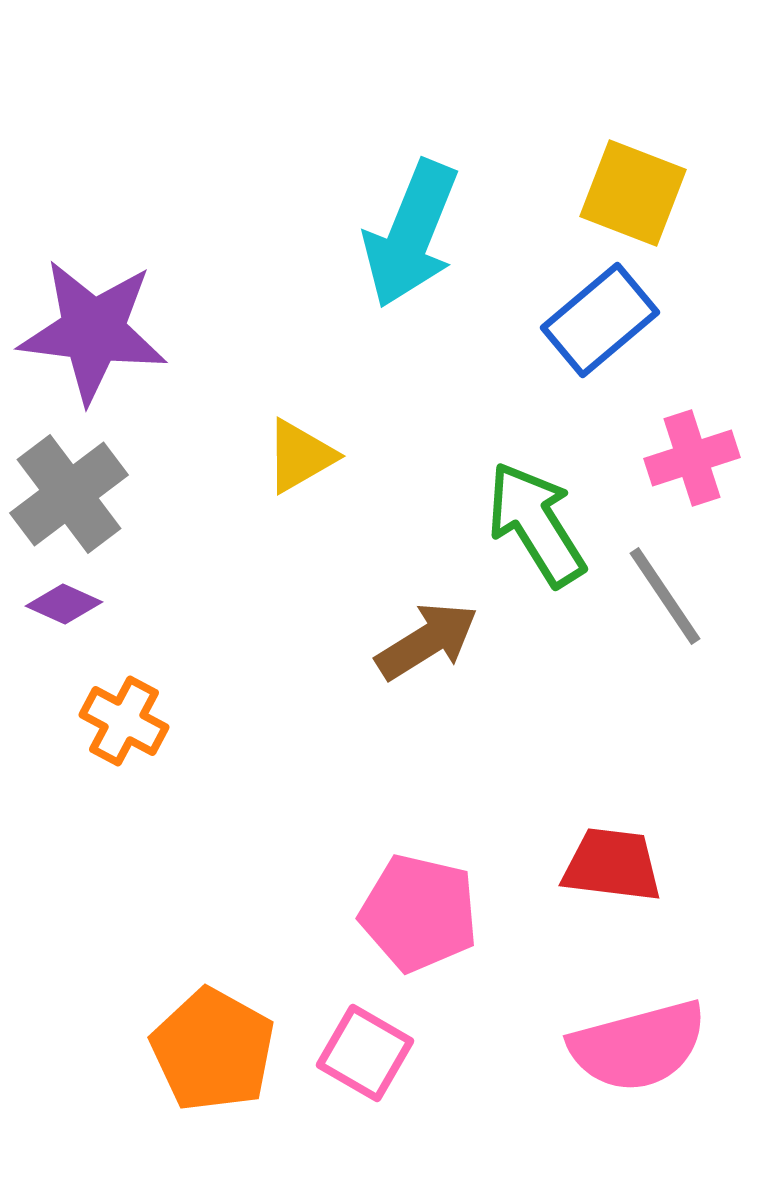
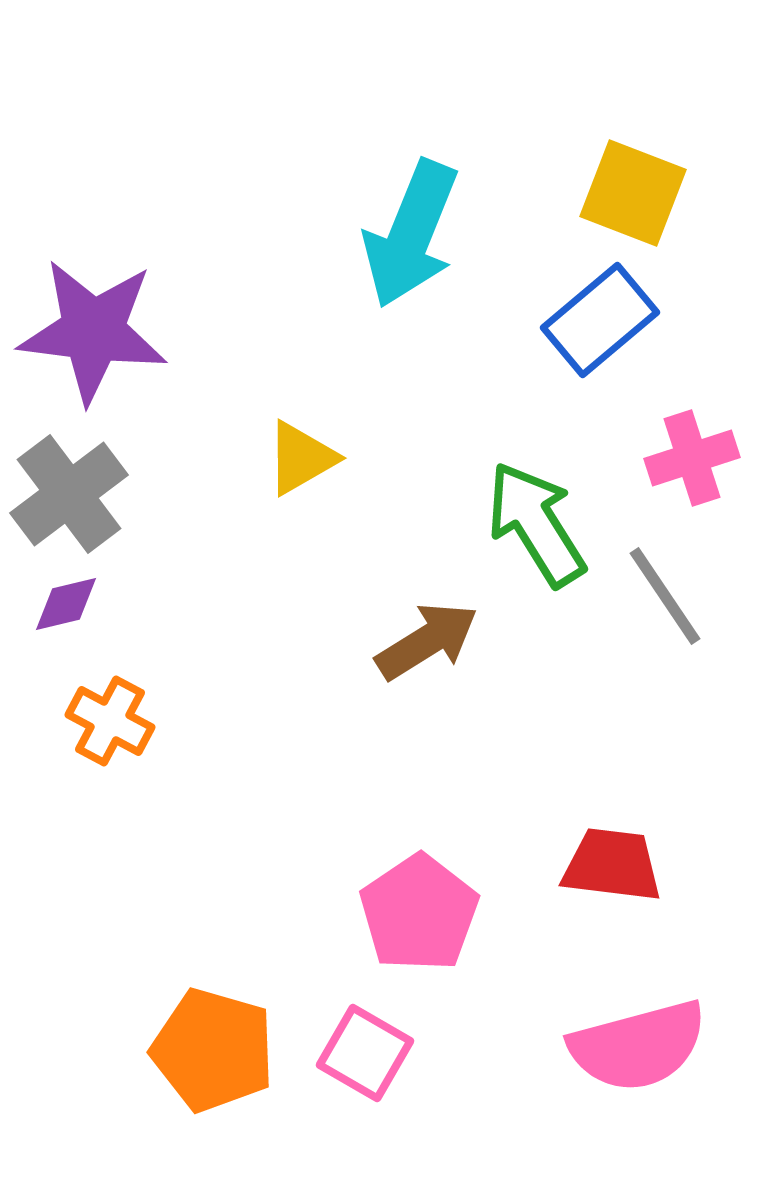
yellow triangle: moved 1 px right, 2 px down
purple diamond: moved 2 px right; rotated 38 degrees counterclockwise
orange cross: moved 14 px left
pink pentagon: rotated 25 degrees clockwise
orange pentagon: rotated 13 degrees counterclockwise
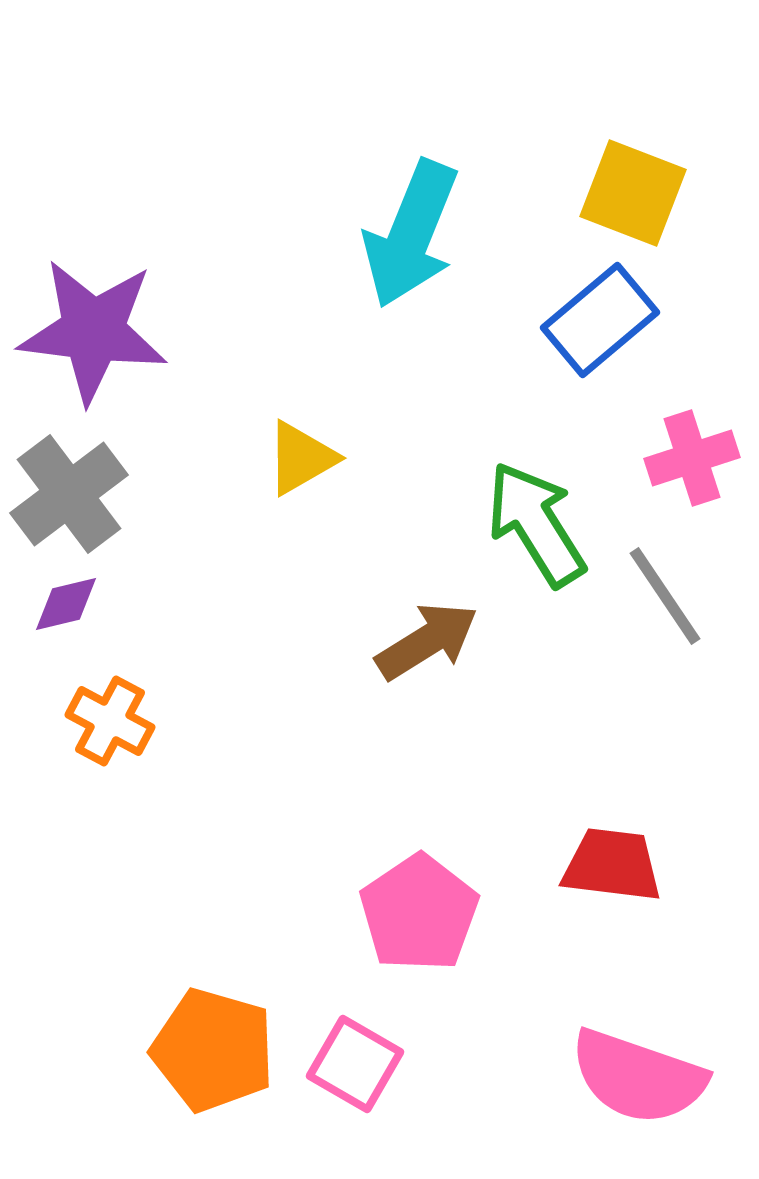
pink semicircle: moved 31 px down; rotated 34 degrees clockwise
pink square: moved 10 px left, 11 px down
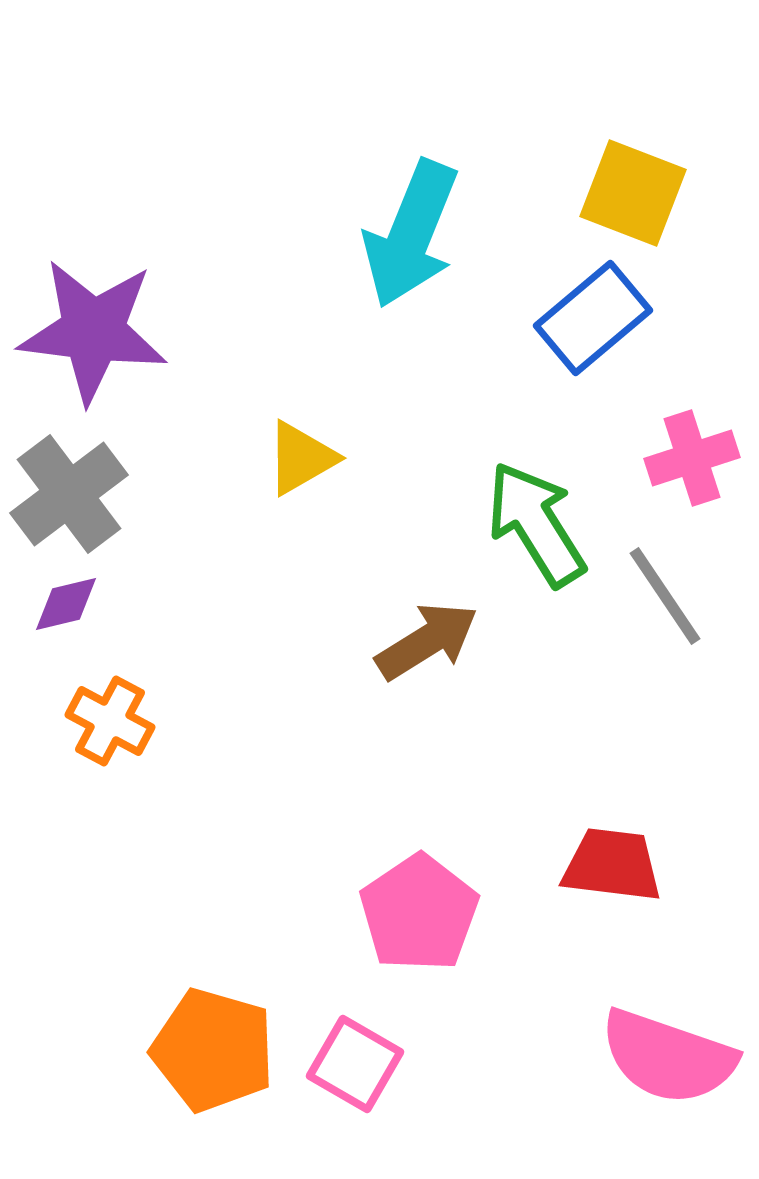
blue rectangle: moved 7 px left, 2 px up
pink semicircle: moved 30 px right, 20 px up
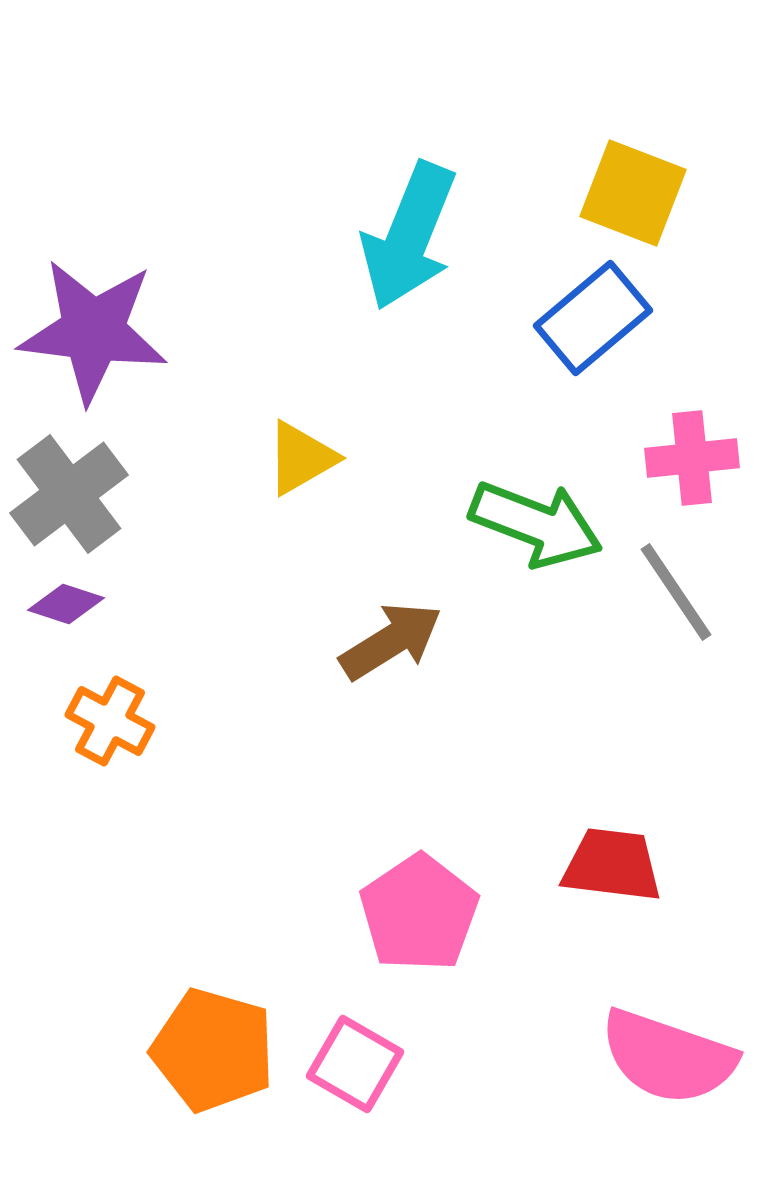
cyan arrow: moved 2 px left, 2 px down
pink cross: rotated 12 degrees clockwise
green arrow: rotated 143 degrees clockwise
gray line: moved 11 px right, 4 px up
purple diamond: rotated 32 degrees clockwise
brown arrow: moved 36 px left
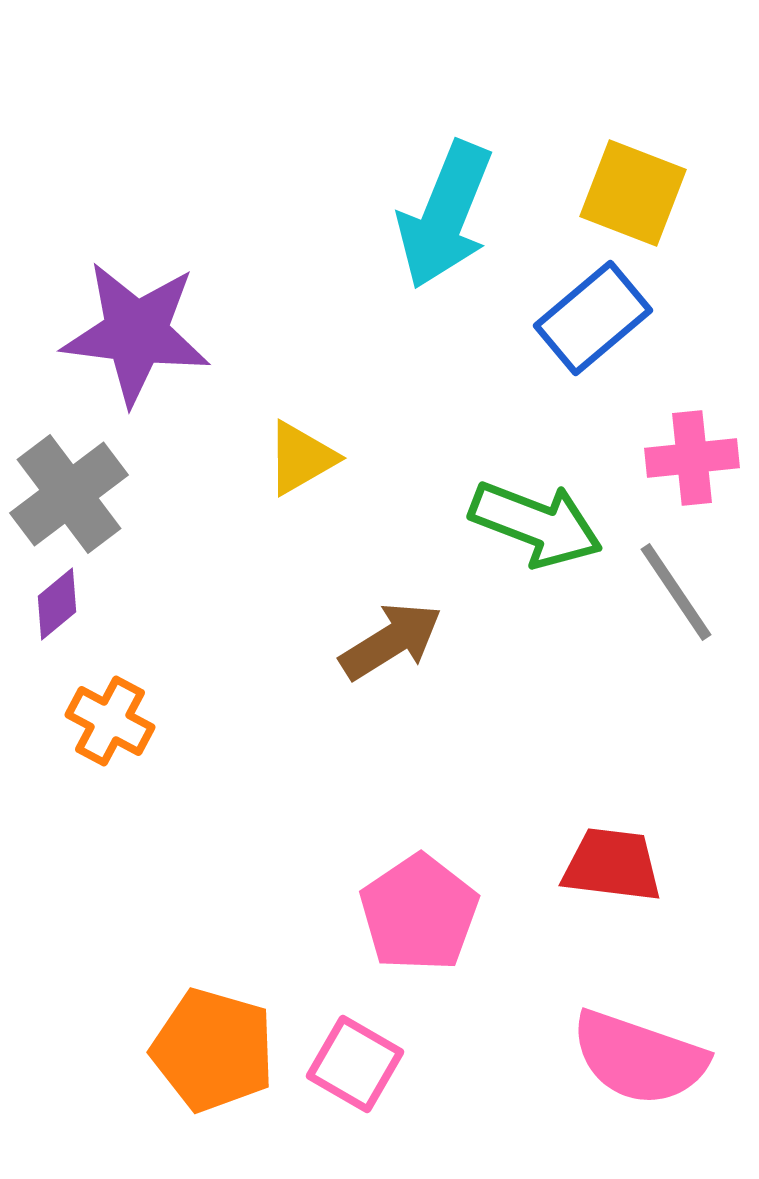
cyan arrow: moved 36 px right, 21 px up
purple star: moved 43 px right, 2 px down
purple diamond: moved 9 px left; rotated 58 degrees counterclockwise
pink semicircle: moved 29 px left, 1 px down
